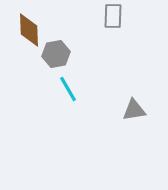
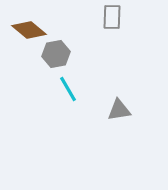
gray rectangle: moved 1 px left, 1 px down
brown diamond: rotated 48 degrees counterclockwise
gray triangle: moved 15 px left
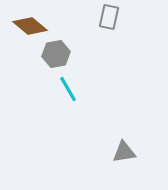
gray rectangle: moved 3 px left; rotated 10 degrees clockwise
brown diamond: moved 1 px right, 4 px up
gray triangle: moved 5 px right, 42 px down
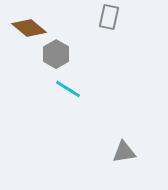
brown diamond: moved 1 px left, 2 px down
gray hexagon: rotated 20 degrees counterclockwise
cyan line: rotated 28 degrees counterclockwise
